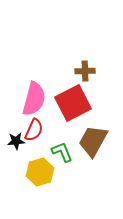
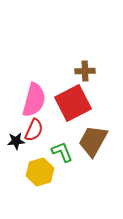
pink semicircle: moved 1 px down
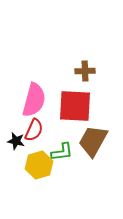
red square: moved 2 px right, 3 px down; rotated 30 degrees clockwise
black star: rotated 18 degrees clockwise
green L-shape: rotated 105 degrees clockwise
yellow hexagon: moved 1 px left, 7 px up
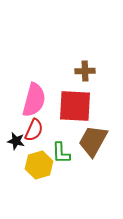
green L-shape: moved 1 px left, 1 px down; rotated 95 degrees clockwise
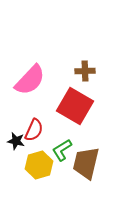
pink semicircle: moved 4 px left, 20 px up; rotated 28 degrees clockwise
red square: rotated 27 degrees clockwise
brown trapezoid: moved 7 px left, 22 px down; rotated 16 degrees counterclockwise
green L-shape: moved 1 px right, 3 px up; rotated 60 degrees clockwise
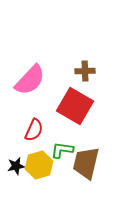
black star: moved 25 px down; rotated 24 degrees counterclockwise
green L-shape: rotated 40 degrees clockwise
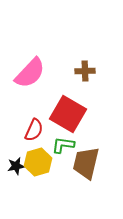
pink semicircle: moved 7 px up
red square: moved 7 px left, 8 px down
green L-shape: moved 1 px right, 5 px up
yellow hexagon: moved 1 px left, 3 px up
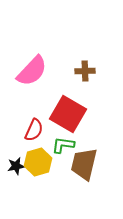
pink semicircle: moved 2 px right, 2 px up
brown trapezoid: moved 2 px left, 1 px down
